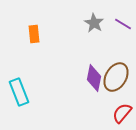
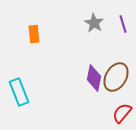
purple line: rotated 42 degrees clockwise
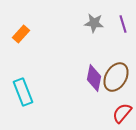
gray star: rotated 24 degrees counterclockwise
orange rectangle: moved 13 px left; rotated 48 degrees clockwise
cyan rectangle: moved 4 px right
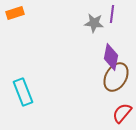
purple line: moved 11 px left, 10 px up; rotated 24 degrees clockwise
orange rectangle: moved 6 px left, 21 px up; rotated 30 degrees clockwise
purple diamond: moved 17 px right, 21 px up
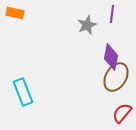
orange rectangle: rotated 30 degrees clockwise
gray star: moved 7 px left, 2 px down; rotated 30 degrees counterclockwise
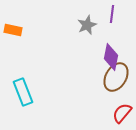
orange rectangle: moved 2 px left, 17 px down
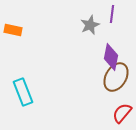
gray star: moved 3 px right
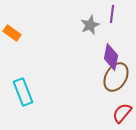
orange rectangle: moved 1 px left, 3 px down; rotated 24 degrees clockwise
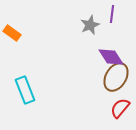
purple diamond: rotated 44 degrees counterclockwise
cyan rectangle: moved 2 px right, 2 px up
red semicircle: moved 2 px left, 5 px up
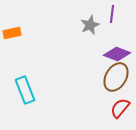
orange rectangle: rotated 48 degrees counterclockwise
purple diamond: moved 6 px right, 3 px up; rotated 36 degrees counterclockwise
